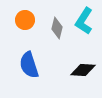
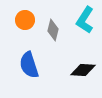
cyan L-shape: moved 1 px right, 1 px up
gray diamond: moved 4 px left, 2 px down
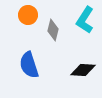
orange circle: moved 3 px right, 5 px up
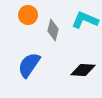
cyan L-shape: rotated 80 degrees clockwise
blue semicircle: rotated 52 degrees clockwise
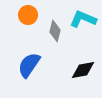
cyan L-shape: moved 2 px left, 1 px up
gray diamond: moved 2 px right, 1 px down
black diamond: rotated 15 degrees counterclockwise
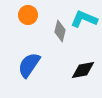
cyan L-shape: moved 1 px right
gray diamond: moved 5 px right
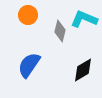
black diamond: rotated 20 degrees counterclockwise
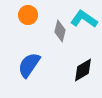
cyan L-shape: rotated 12 degrees clockwise
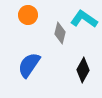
gray diamond: moved 2 px down
black diamond: rotated 30 degrees counterclockwise
